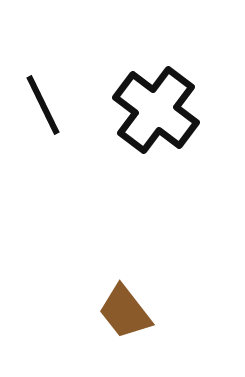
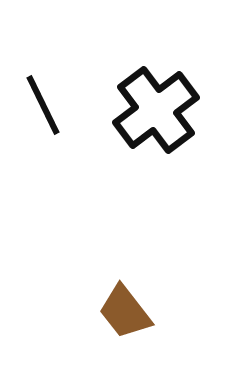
black cross: rotated 16 degrees clockwise
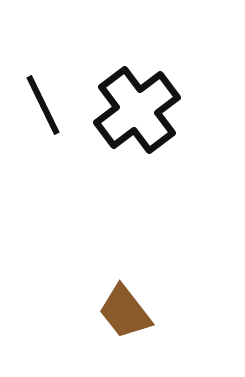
black cross: moved 19 px left
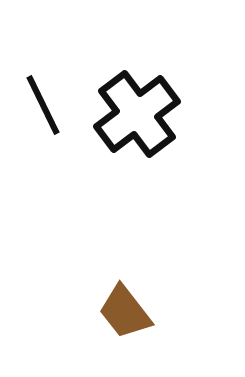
black cross: moved 4 px down
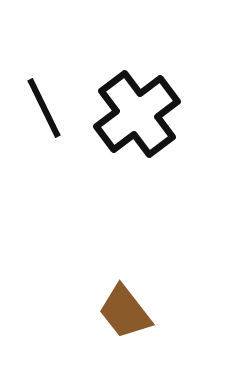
black line: moved 1 px right, 3 px down
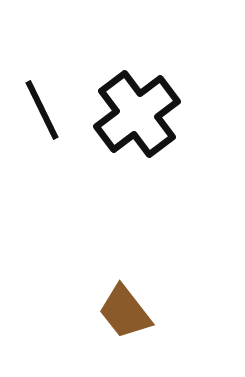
black line: moved 2 px left, 2 px down
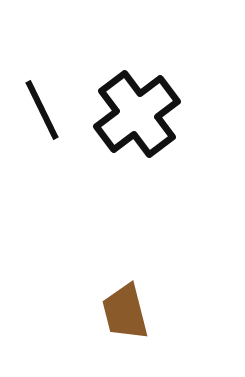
brown trapezoid: rotated 24 degrees clockwise
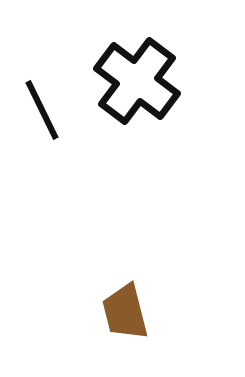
black cross: moved 33 px up; rotated 16 degrees counterclockwise
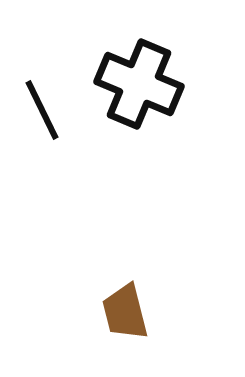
black cross: moved 2 px right, 3 px down; rotated 14 degrees counterclockwise
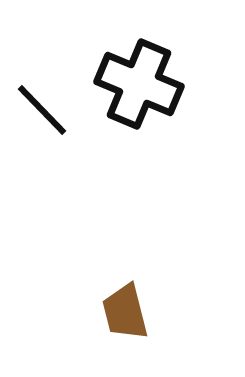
black line: rotated 18 degrees counterclockwise
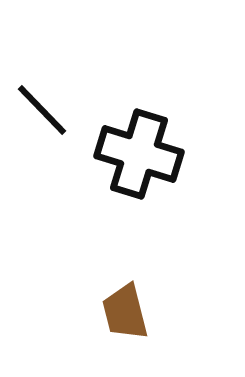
black cross: moved 70 px down; rotated 6 degrees counterclockwise
